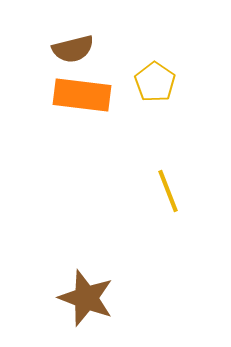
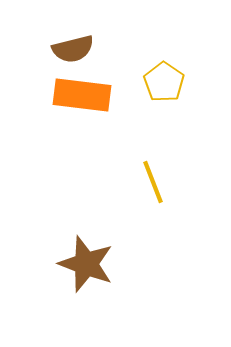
yellow pentagon: moved 9 px right
yellow line: moved 15 px left, 9 px up
brown star: moved 34 px up
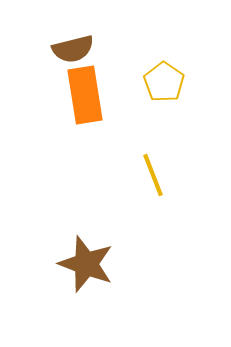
orange rectangle: moved 3 px right; rotated 74 degrees clockwise
yellow line: moved 7 px up
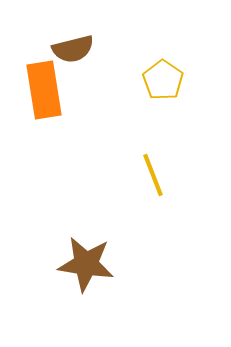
yellow pentagon: moved 1 px left, 2 px up
orange rectangle: moved 41 px left, 5 px up
brown star: rotated 12 degrees counterclockwise
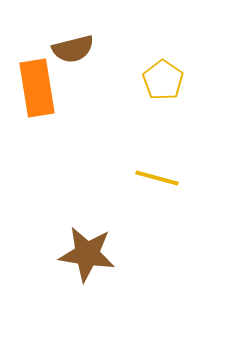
orange rectangle: moved 7 px left, 2 px up
yellow line: moved 4 px right, 3 px down; rotated 54 degrees counterclockwise
brown star: moved 1 px right, 10 px up
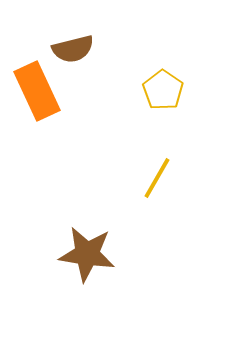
yellow pentagon: moved 10 px down
orange rectangle: moved 3 px down; rotated 16 degrees counterclockwise
yellow line: rotated 75 degrees counterclockwise
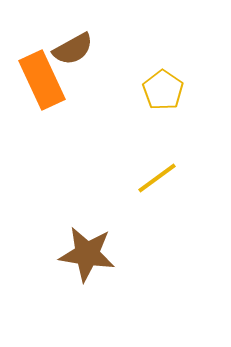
brown semicircle: rotated 15 degrees counterclockwise
orange rectangle: moved 5 px right, 11 px up
yellow line: rotated 24 degrees clockwise
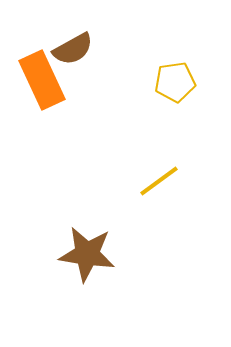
yellow pentagon: moved 12 px right, 8 px up; rotated 30 degrees clockwise
yellow line: moved 2 px right, 3 px down
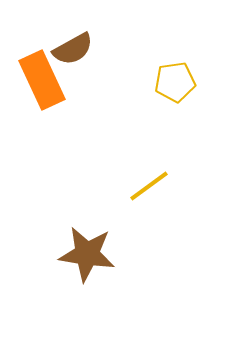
yellow line: moved 10 px left, 5 px down
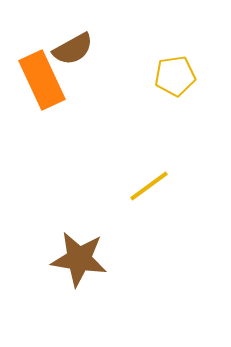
yellow pentagon: moved 6 px up
brown star: moved 8 px left, 5 px down
